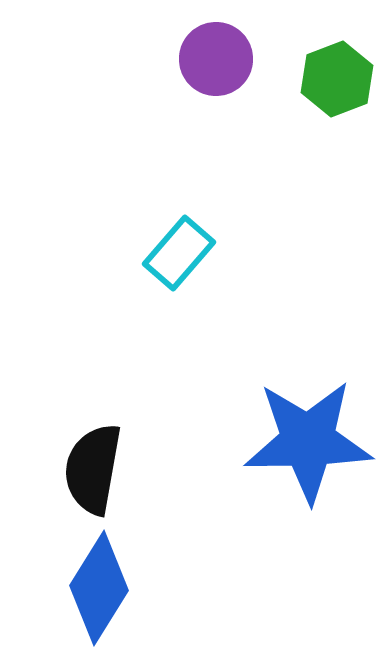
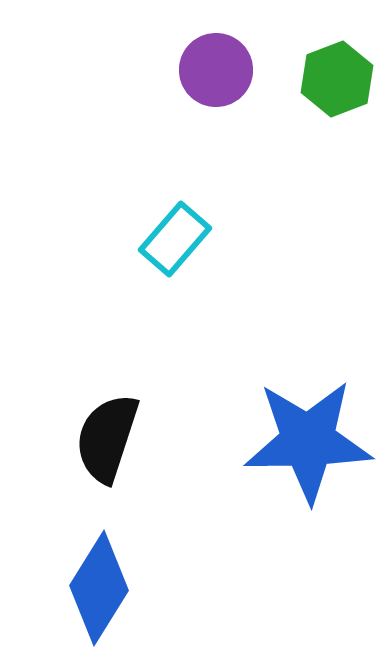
purple circle: moved 11 px down
cyan rectangle: moved 4 px left, 14 px up
black semicircle: moved 14 px right, 31 px up; rotated 8 degrees clockwise
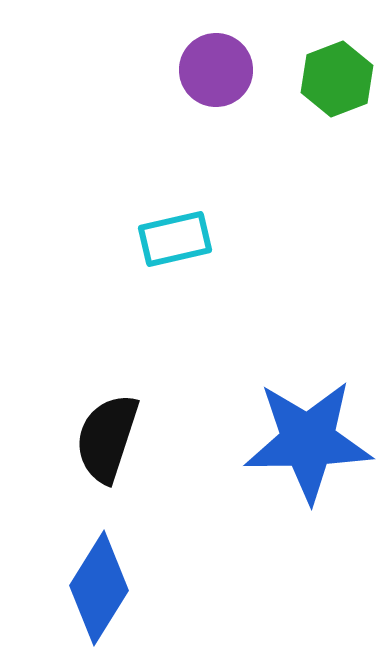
cyan rectangle: rotated 36 degrees clockwise
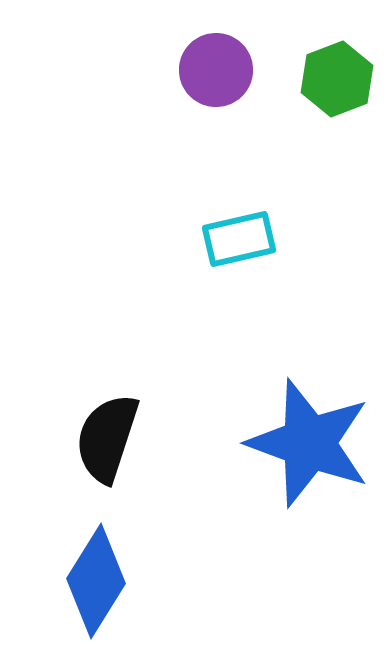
cyan rectangle: moved 64 px right
blue star: moved 1 px right, 2 px down; rotated 21 degrees clockwise
blue diamond: moved 3 px left, 7 px up
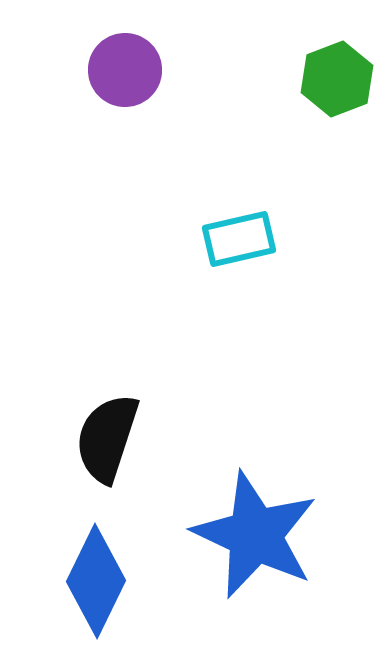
purple circle: moved 91 px left
blue star: moved 54 px left, 92 px down; rotated 5 degrees clockwise
blue diamond: rotated 6 degrees counterclockwise
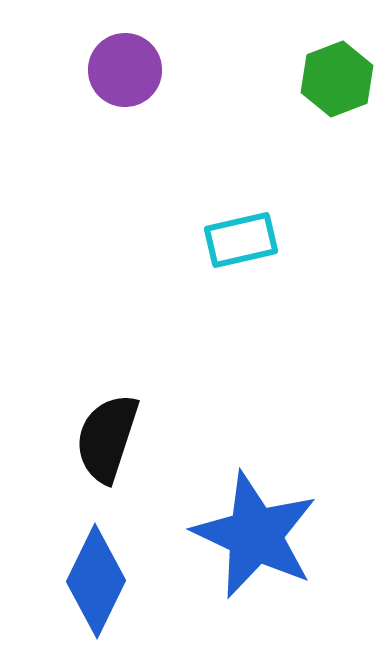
cyan rectangle: moved 2 px right, 1 px down
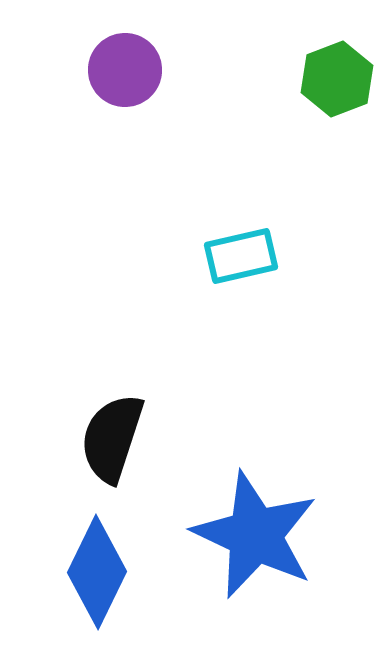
cyan rectangle: moved 16 px down
black semicircle: moved 5 px right
blue diamond: moved 1 px right, 9 px up
